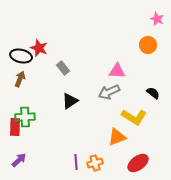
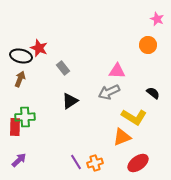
orange triangle: moved 5 px right
purple line: rotated 28 degrees counterclockwise
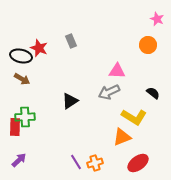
gray rectangle: moved 8 px right, 27 px up; rotated 16 degrees clockwise
brown arrow: moved 2 px right; rotated 98 degrees clockwise
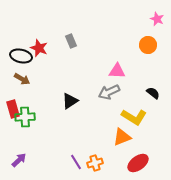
red rectangle: moved 2 px left, 18 px up; rotated 18 degrees counterclockwise
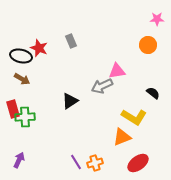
pink star: rotated 24 degrees counterclockwise
pink triangle: rotated 12 degrees counterclockwise
gray arrow: moved 7 px left, 6 px up
purple arrow: rotated 21 degrees counterclockwise
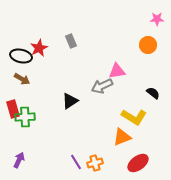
red star: rotated 24 degrees clockwise
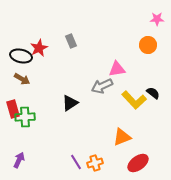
pink triangle: moved 2 px up
black triangle: moved 2 px down
yellow L-shape: moved 17 px up; rotated 15 degrees clockwise
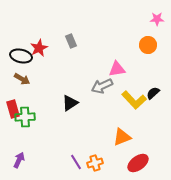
black semicircle: rotated 80 degrees counterclockwise
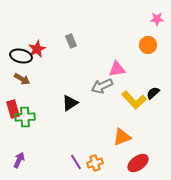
red star: moved 2 px left, 1 px down
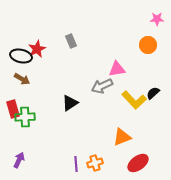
purple line: moved 2 px down; rotated 28 degrees clockwise
